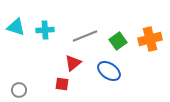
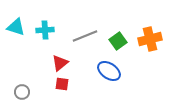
red triangle: moved 13 px left
gray circle: moved 3 px right, 2 px down
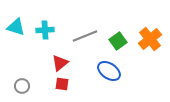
orange cross: rotated 25 degrees counterclockwise
gray circle: moved 6 px up
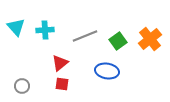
cyan triangle: rotated 30 degrees clockwise
blue ellipse: moved 2 px left; rotated 25 degrees counterclockwise
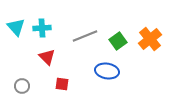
cyan cross: moved 3 px left, 2 px up
red triangle: moved 13 px left, 6 px up; rotated 36 degrees counterclockwise
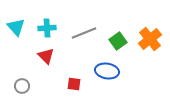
cyan cross: moved 5 px right
gray line: moved 1 px left, 3 px up
red triangle: moved 1 px left, 1 px up
red square: moved 12 px right
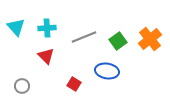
gray line: moved 4 px down
red square: rotated 24 degrees clockwise
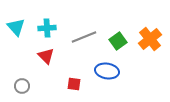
red square: rotated 24 degrees counterclockwise
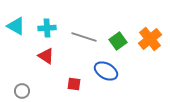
cyan triangle: moved 1 px up; rotated 18 degrees counterclockwise
gray line: rotated 40 degrees clockwise
red triangle: rotated 12 degrees counterclockwise
blue ellipse: moved 1 px left; rotated 20 degrees clockwise
gray circle: moved 5 px down
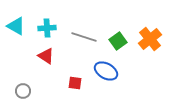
red square: moved 1 px right, 1 px up
gray circle: moved 1 px right
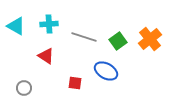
cyan cross: moved 2 px right, 4 px up
gray circle: moved 1 px right, 3 px up
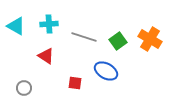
orange cross: rotated 20 degrees counterclockwise
